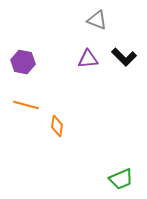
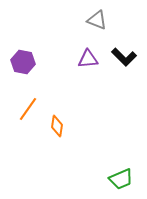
orange line: moved 2 px right, 4 px down; rotated 70 degrees counterclockwise
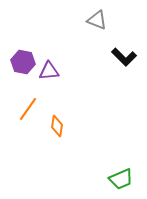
purple triangle: moved 39 px left, 12 px down
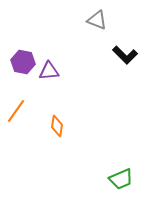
black L-shape: moved 1 px right, 2 px up
orange line: moved 12 px left, 2 px down
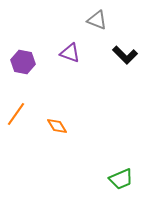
purple triangle: moved 21 px right, 18 px up; rotated 25 degrees clockwise
orange line: moved 3 px down
orange diamond: rotated 40 degrees counterclockwise
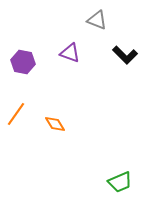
orange diamond: moved 2 px left, 2 px up
green trapezoid: moved 1 px left, 3 px down
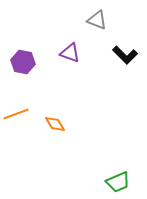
orange line: rotated 35 degrees clockwise
green trapezoid: moved 2 px left
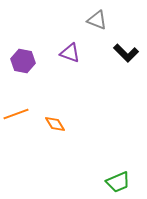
black L-shape: moved 1 px right, 2 px up
purple hexagon: moved 1 px up
